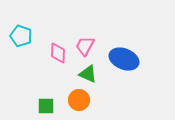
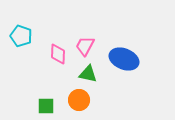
pink diamond: moved 1 px down
green triangle: rotated 12 degrees counterclockwise
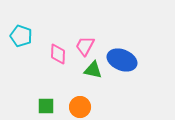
blue ellipse: moved 2 px left, 1 px down
green triangle: moved 5 px right, 4 px up
orange circle: moved 1 px right, 7 px down
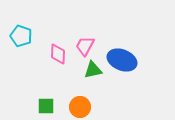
green triangle: rotated 24 degrees counterclockwise
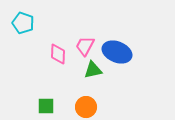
cyan pentagon: moved 2 px right, 13 px up
blue ellipse: moved 5 px left, 8 px up
orange circle: moved 6 px right
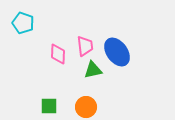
pink trapezoid: rotated 145 degrees clockwise
blue ellipse: rotated 32 degrees clockwise
green square: moved 3 px right
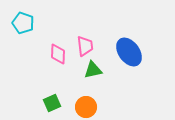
blue ellipse: moved 12 px right
green square: moved 3 px right, 3 px up; rotated 24 degrees counterclockwise
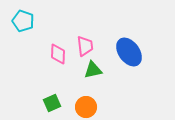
cyan pentagon: moved 2 px up
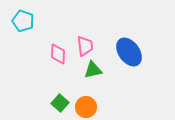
green square: moved 8 px right; rotated 24 degrees counterclockwise
